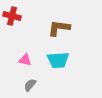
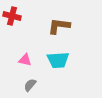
brown L-shape: moved 2 px up
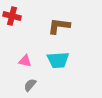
pink triangle: moved 1 px down
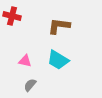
cyan trapezoid: rotated 35 degrees clockwise
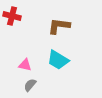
pink triangle: moved 4 px down
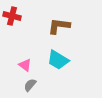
pink triangle: rotated 24 degrees clockwise
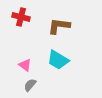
red cross: moved 9 px right, 1 px down
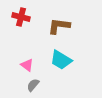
cyan trapezoid: moved 3 px right
pink triangle: moved 2 px right
gray semicircle: moved 3 px right
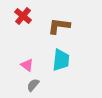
red cross: moved 2 px right, 1 px up; rotated 24 degrees clockwise
cyan trapezoid: rotated 115 degrees counterclockwise
